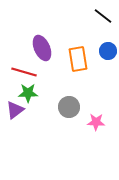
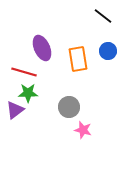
pink star: moved 13 px left, 8 px down; rotated 12 degrees clockwise
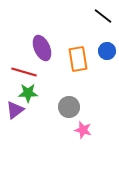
blue circle: moved 1 px left
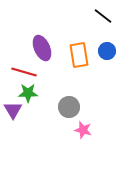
orange rectangle: moved 1 px right, 4 px up
purple triangle: moved 2 px left; rotated 24 degrees counterclockwise
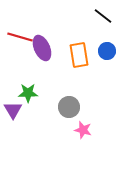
red line: moved 4 px left, 35 px up
